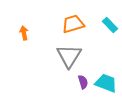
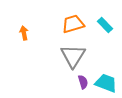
cyan rectangle: moved 5 px left
gray triangle: moved 4 px right
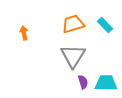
cyan trapezoid: rotated 20 degrees counterclockwise
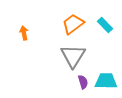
orange trapezoid: rotated 20 degrees counterclockwise
cyan trapezoid: moved 2 px up
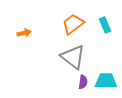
cyan rectangle: rotated 21 degrees clockwise
orange arrow: rotated 88 degrees clockwise
gray triangle: moved 1 px down; rotated 24 degrees counterclockwise
purple semicircle: rotated 24 degrees clockwise
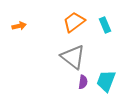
orange trapezoid: moved 1 px right, 2 px up
orange arrow: moved 5 px left, 7 px up
cyan trapezoid: rotated 70 degrees counterclockwise
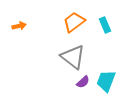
purple semicircle: rotated 40 degrees clockwise
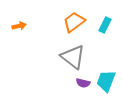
cyan rectangle: rotated 49 degrees clockwise
purple semicircle: moved 1 px down; rotated 56 degrees clockwise
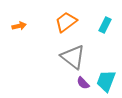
orange trapezoid: moved 8 px left
purple semicircle: rotated 32 degrees clockwise
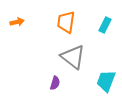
orange trapezoid: rotated 45 degrees counterclockwise
orange arrow: moved 2 px left, 4 px up
purple semicircle: moved 28 px left; rotated 120 degrees counterclockwise
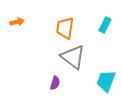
orange trapezoid: moved 1 px left, 6 px down
